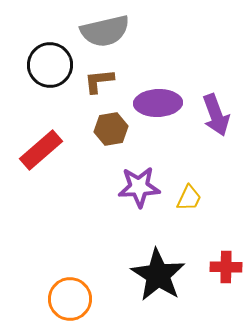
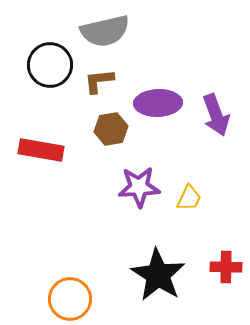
red rectangle: rotated 51 degrees clockwise
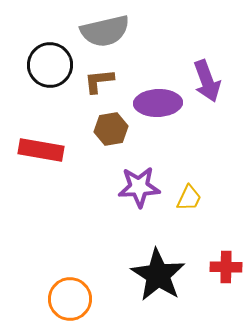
purple arrow: moved 9 px left, 34 px up
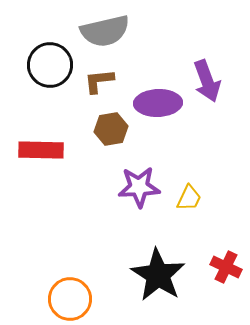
red rectangle: rotated 9 degrees counterclockwise
red cross: rotated 24 degrees clockwise
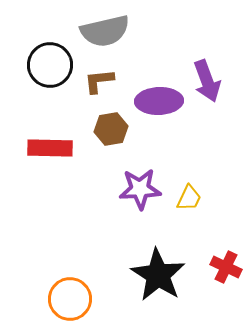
purple ellipse: moved 1 px right, 2 px up
red rectangle: moved 9 px right, 2 px up
purple star: moved 1 px right, 2 px down
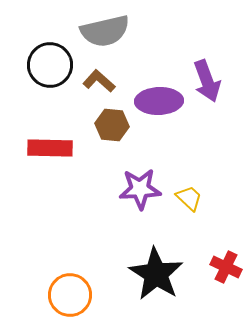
brown L-shape: rotated 48 degrees clockwise
brown hexagon: moved 1 px right, 4 px up; rotated 16 degrees clockwise
yellow trapezoid: rotated 72 degrees counterclockwise
black star: moved 2 px left, 1 px up
orange circle: moved 4 px up
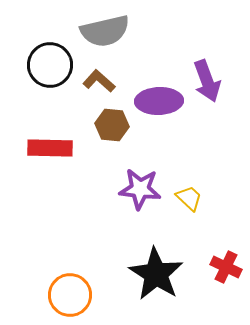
purple star: rotated 9 degrees clockwise
